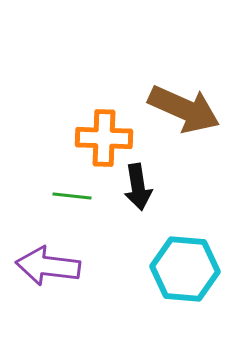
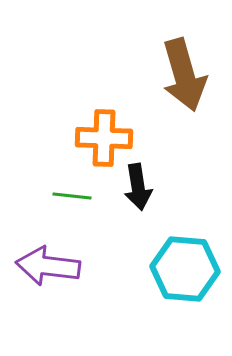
brown arrow: moved 34 px up; rotated 50 degrees clockwise
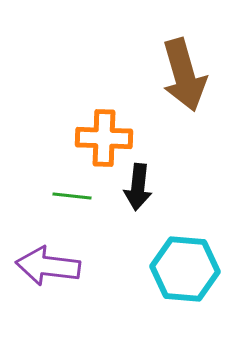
black arrow: rotated 15 degrees clockwise
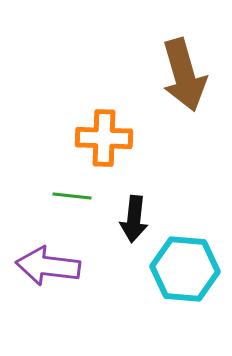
black arrow: moved 4 px left, 32 px down
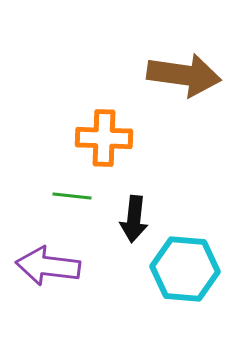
brown arrow: rotated 66 degrees counterclockwise
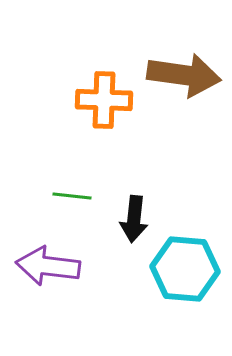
orange cross: moved 38 px up
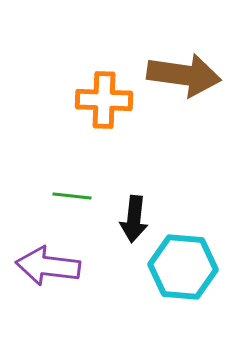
cyan hexagon: moved 2 px left, 2 px up
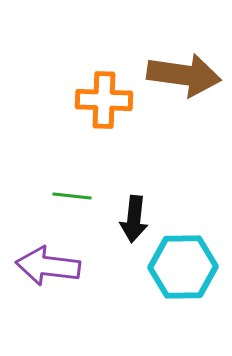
cyan hexagon: rotated 6 degrees counterclockwise
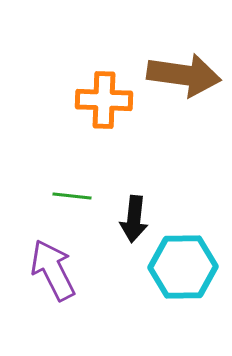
purple arrow: moved 5 px right, 4 px down; rotated 56 degrees clockwise
